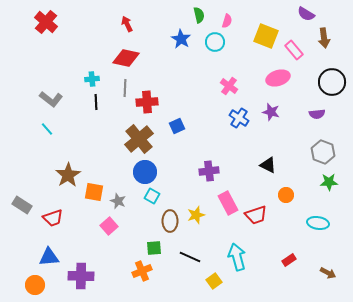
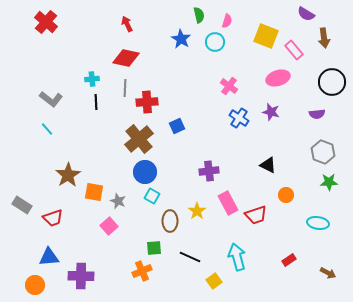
yellow star at (196, 215): moved 1 px right, 4 px up; rotated 18 degrees counterclockwise
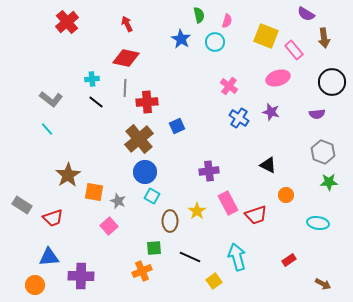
red cross at (46, 22): moved 21 px right; rotated 10 degrees clockwise
black line at (96, 102): rotated 49 degrees counterclockwise
brown arrow at (328, 273): moved 5 px left, 11 px down
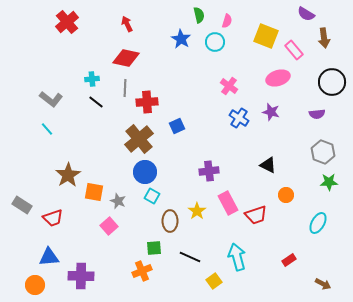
cyan ellipse at (318, 223): rotated 70 degrees counterclockwise
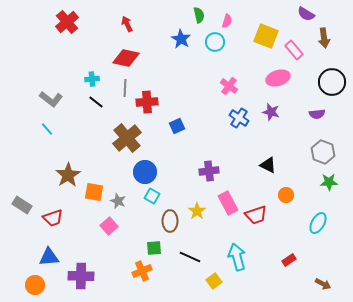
brown cross at (139, 139): moved 12 px left, 1 px up
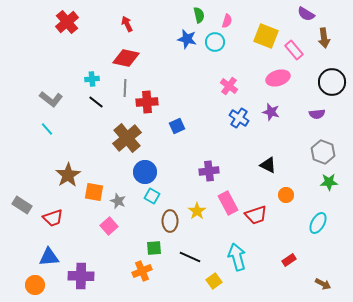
blue star at (181, 39): moved 6 px right; rotated 18 degrees counterclockwise
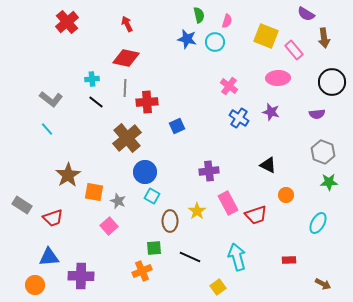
pink ellipse at (278, 78): rotated 15 degrees clockwise
red rectangle at (289, 260): rotated 32 degrees clockwise
yellow square at (214, 281): moved 4 px right, 6 px down
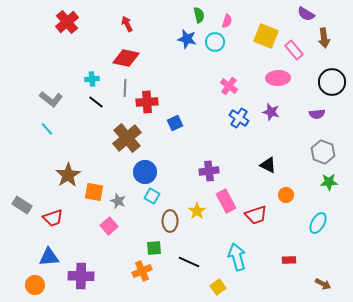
blue square at (177, 126): moved 2 px left, 3 px up
pink rectangle at (228, 203): moved 2 px left, 2 px up
black line at (190, 257): moved 1 px left, 5 px down
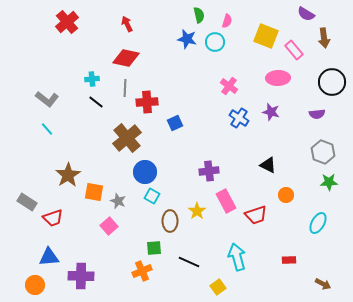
gray L-shape at (51, 99): moved 4 px left
gray rectangle at (22, 205): moved 5 px right, 3 px up
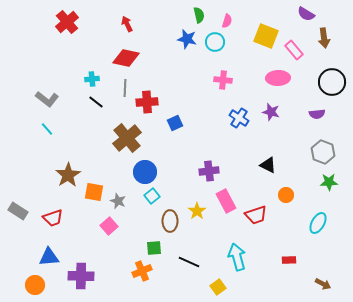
pink cross at (229, 86): moved 6 px left, 6 px up; rotated 30 degrees counterclockwise
cyan square at (152, 196): rotated 21 degrees clockwise
gray rectangle at (27, 202): moved 9 px left, 9 px down
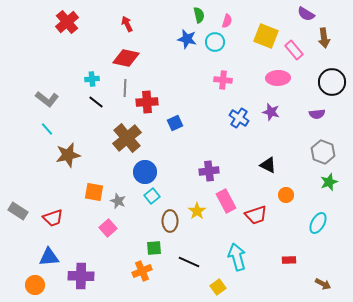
brown star at (68, 175): moved 20 px up; rotated 20 degrees clockwise
green star at (329, 182): rotated 18 degrees counterclockwise
pink square at (109, 226): moved 1 px left, 2 px down
